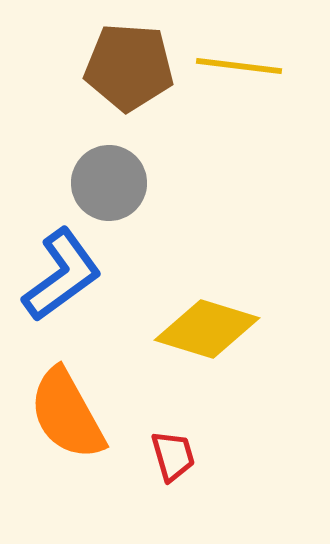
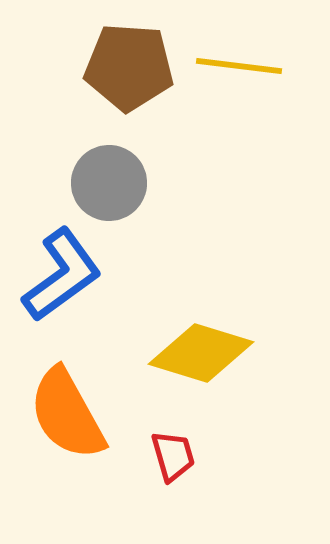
yellow diamond: moved 6 px left, 24 px down
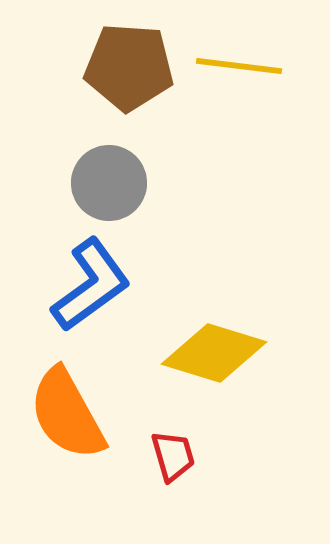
blue L-shape: moved 29 px right, 10 px down
yellow diamond: moved 13 px right
